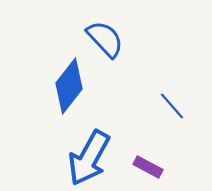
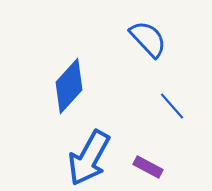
blue semicircle: moved 43 px right
blue diamond: rotated 4 degrees clockwise
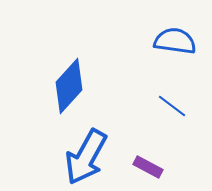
blue semicircle: moved 27 px right, 2 px down; rotated 39 degrees counterclockwise
blue line: rotated 12 degrees counterclockwise
blue arrow: moved 3 px left, 1 px up
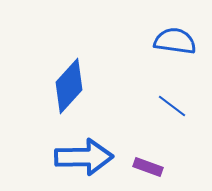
blue arrow: moved 2 px left; rotated 120 degrees counterclockwise
purple rectangle: rotated 8 degrees counterclockwise
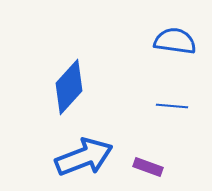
blue diamond: moved 1 px down
blue line: rotated 32 degrees counterclockwise
blue arrow: rotated 20 degrees counterclockwise
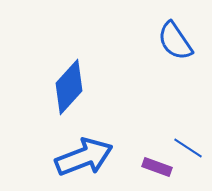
blue semicircle: rotated 132 degrees counterclockwise
blue line: moved 16 px right, 42 px down; rotated 28 degrees clockwise
purple rectangle: moved 9 px right
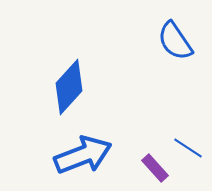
blue arrow: moved 1 px left, 2 px up
purple rectangle: moved 2 px left, 1 px down; rotated 28 degrees clockwise
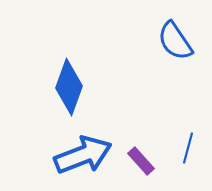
blue diamond: rotated 22 degrees counterclockwise
blue line: rotated 72 degrees clockwise
purple rectangle: moved 14 px left, 7 px up
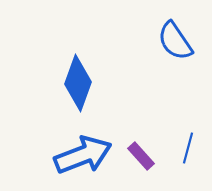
blue diamond: moved 9 px right, 4 px up
purple rectangle: moved 5 px up
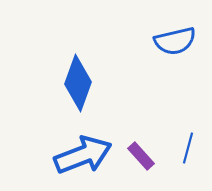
blue semicircle: rotated 69 degrees counterclockwise
